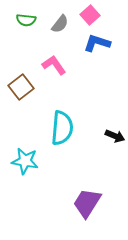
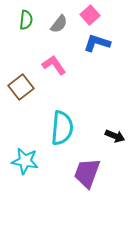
green semicircle: rotated 90 degrees counterclockwise
gray semicircle: moved 1 px left
purple trapezoid: moved 30 px up; rotated 12 degrees counterclockwise
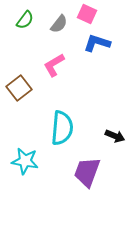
pink square: moved 3 px left, 1 px up; rotated 24 degrees counterclockwise
green semicircle: moved 1 px left; rotated 30 degrees clockwise
pink L-shape: rotated 85 degrees counterclockwise
brown square: moved 2 px left, 1 px down
purple trapezoid: moved 1 px up
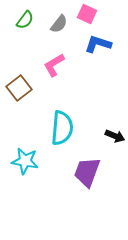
blue L-shape: moved 1 px right, 1 px down
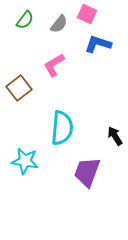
black arrow: rotated 144 degrees counterclockwise
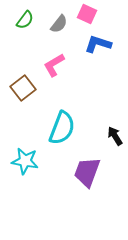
brown square: moved 4 px right
cyan semicircle: rotated 16 degrees clockwise
